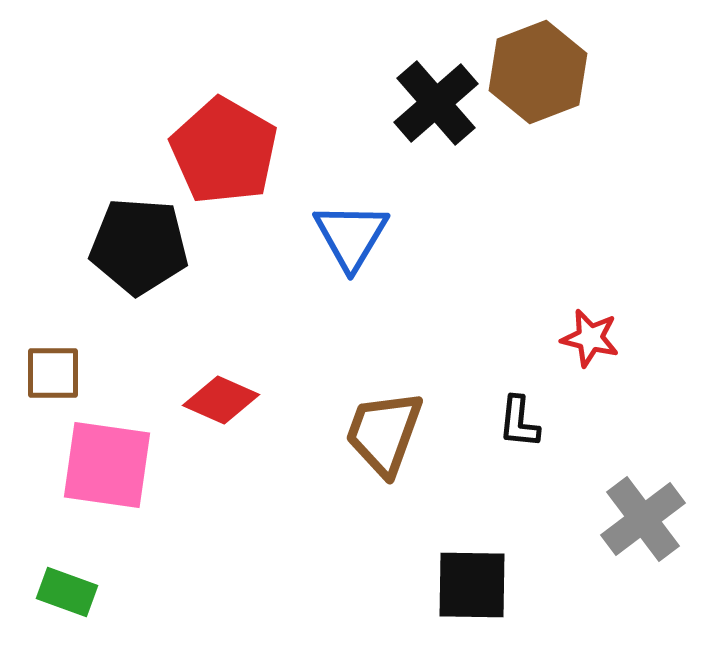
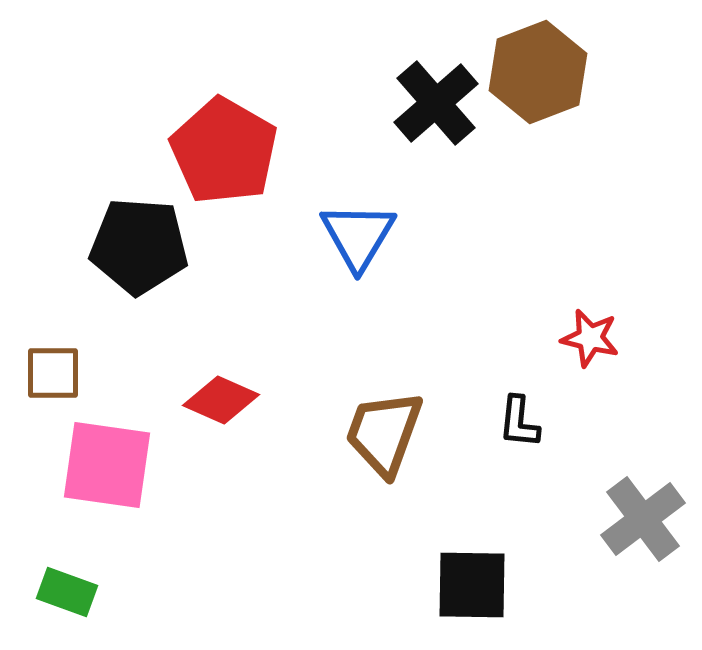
blue triangle: moved 7 px right
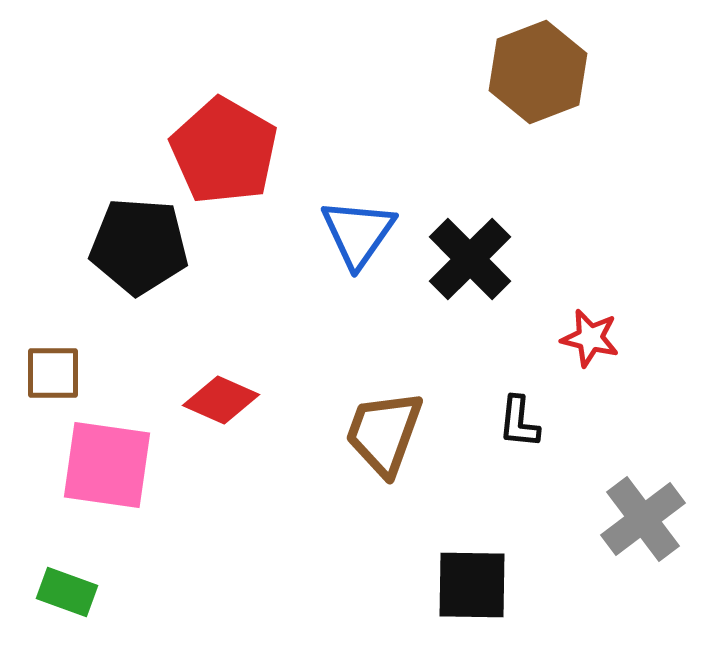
black cross: moved 34 px right, 156 px down; rotated 4 degrees counterclockwise
blue triangle: moved 3 px up; rotated 4 degrees clockwise
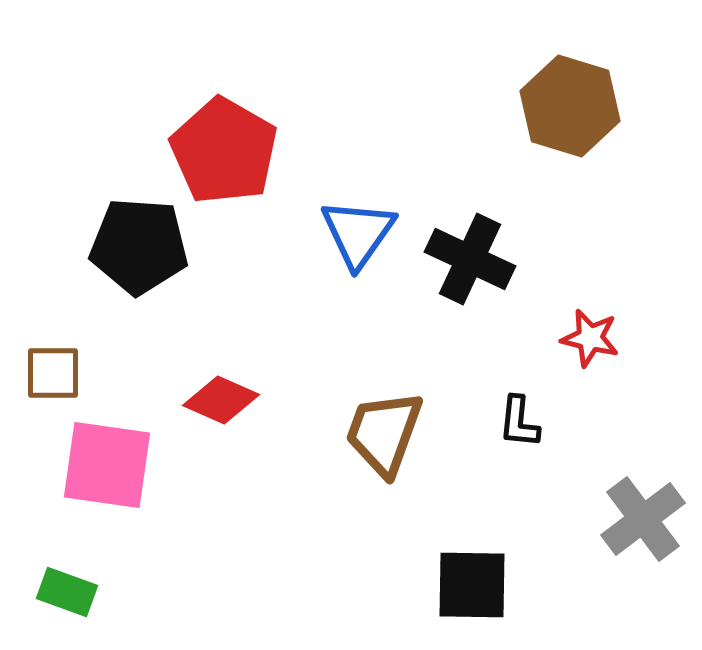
brown hexagon: moved 32 px right, 34 px down; rotated 22 degrees counterclockwise
black cross: rotated 20 degrees counterclockwise
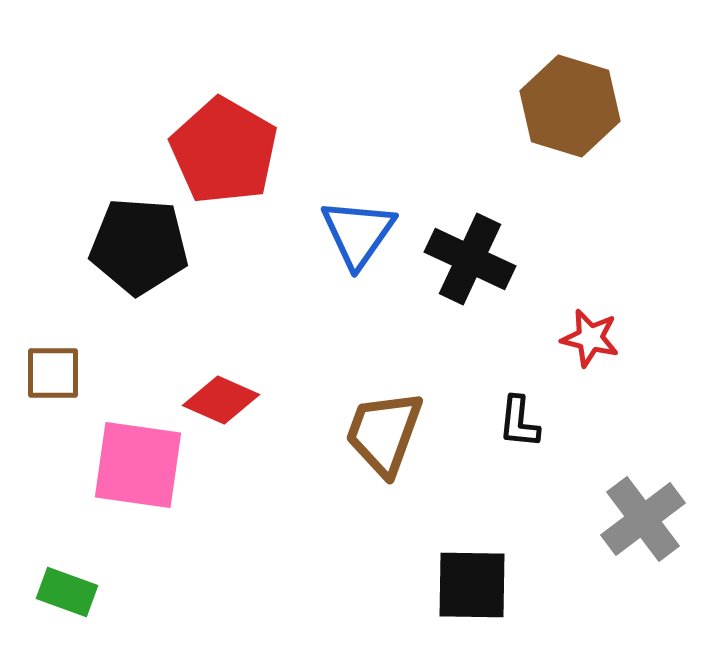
pink square: moved 31 px right
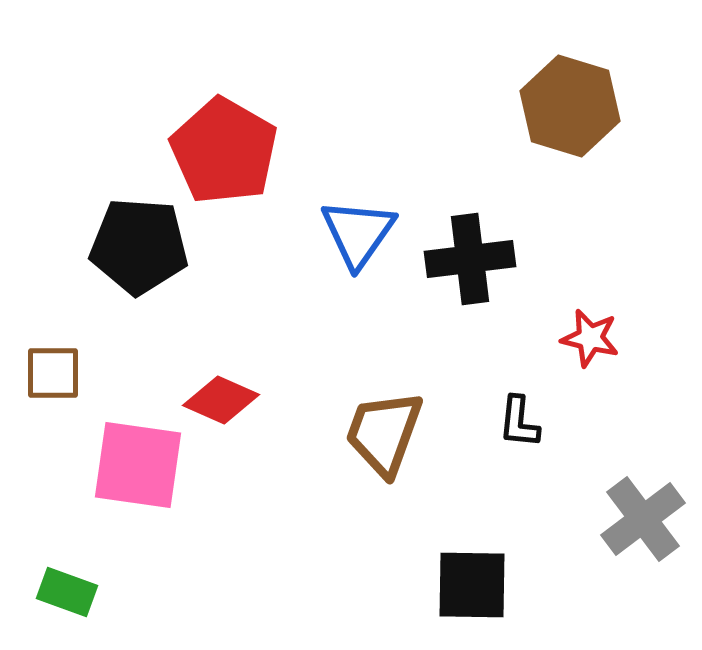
black cross: rotated 32 degrees counterclockwise
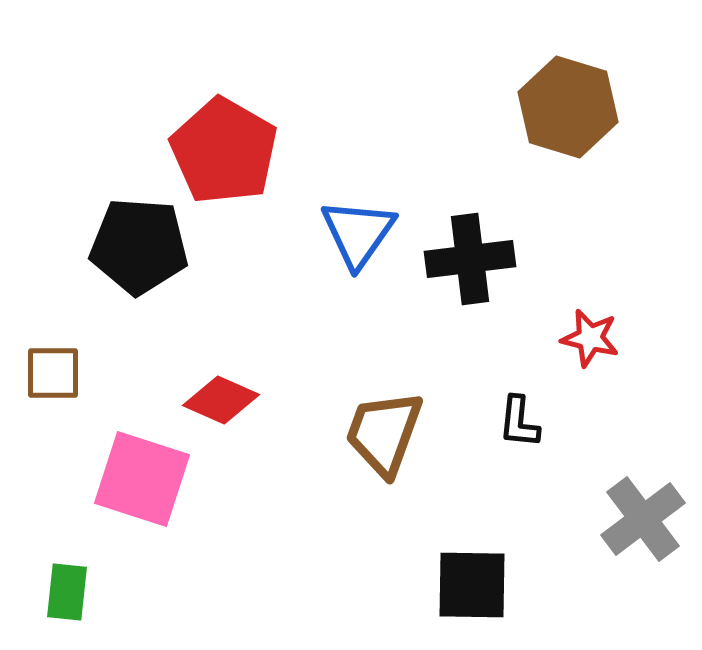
brown hexagon: moved 2 px left, 1 px down
pink square: moved 4 px right, 14 px down; rotated 10 degrees clockwise
green rectangle: rotated 76 degrees clockwise
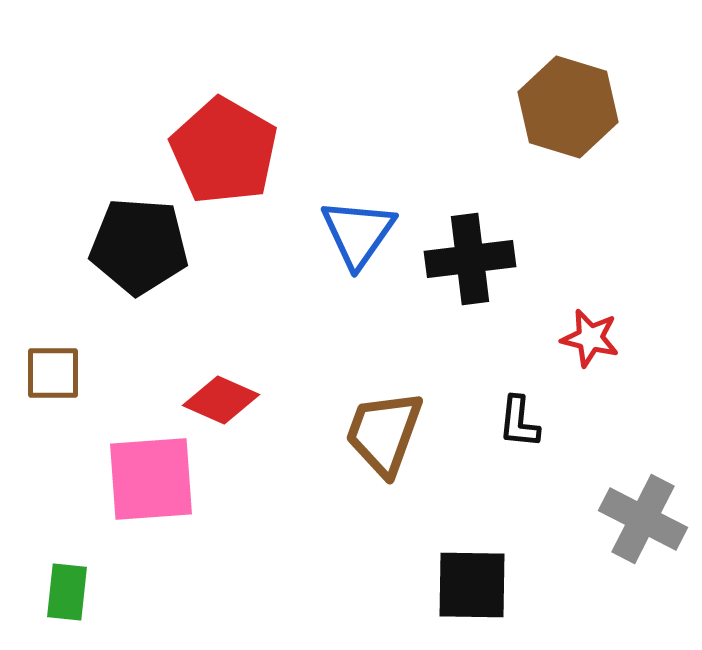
pink square: moved 9 px right; rotated 22 degrees counterclockwise
gray cross: rotated 26 degrees counterclockwise
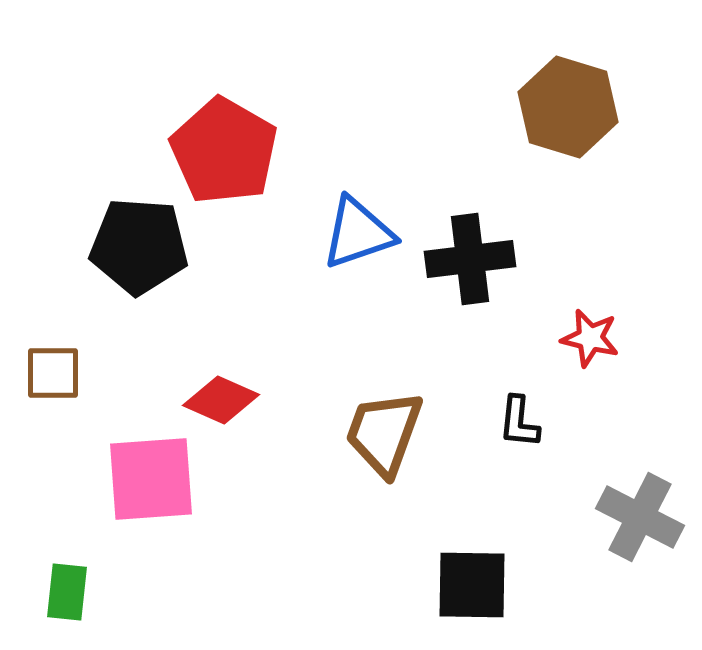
blue triangle: rotated 36 degrees clockwise
gray cross: moved 3 px left, 2 px up
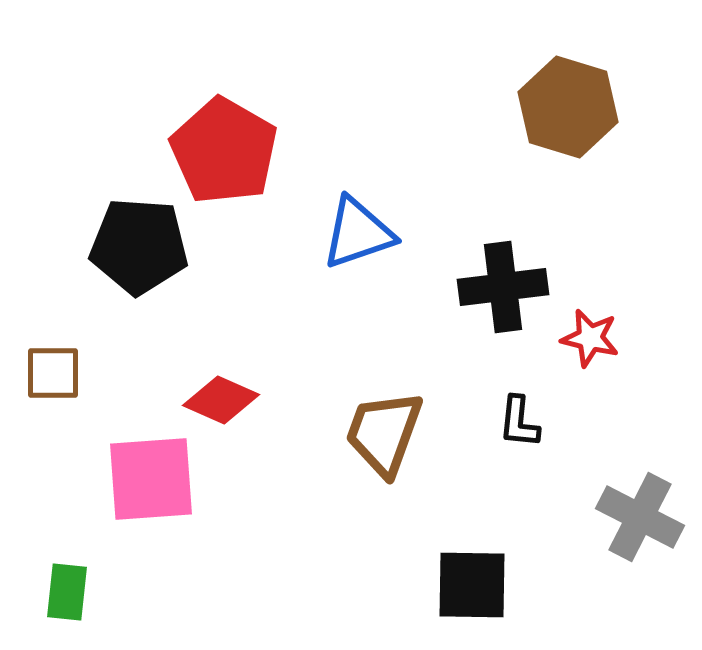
black cross: moved 33 px right, 28 px down
